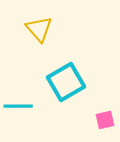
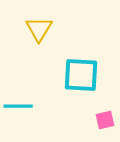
yellow triangle: rotated 12 degrees clockwise
cyan square: moved 15 px right, 7 px up; rotated 33 degrees clockwise
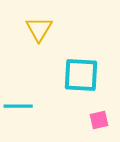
pink square: moved 6 px left
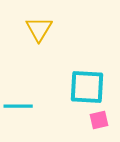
cyan square: moved 6 px right, 12 px down
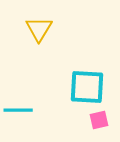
cyan line: moved 4 px down
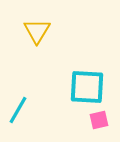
yellow triangle: moved 2 px left, 2 px down
cyan line: rotated 60 degrees counterclockwise
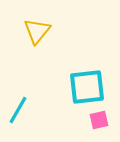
yellow triangle: rotated 8 degrees clockwise
cyan square: rotated 9 degrees counterclockwise
